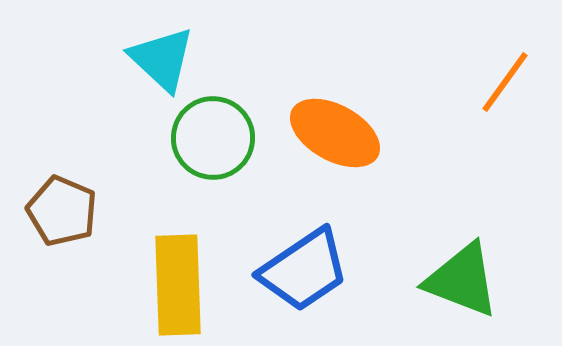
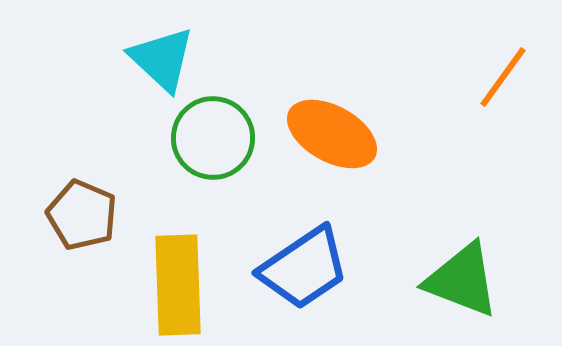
orange line: moved 2 px left, 5 px up
orange ellipse: moved 3 px left, 1 px down
brown pentagon: moved 20 px right, 4 px down
blue trapezoid: moved 2 px up
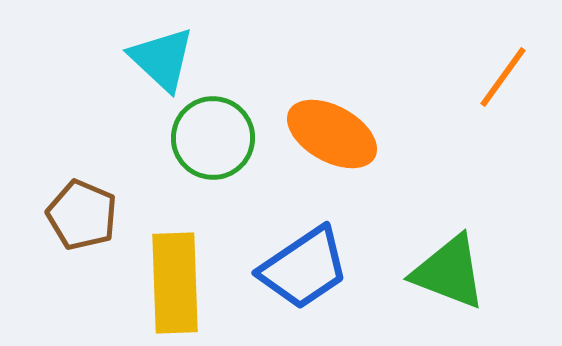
green triangle: moved 13 px left, 8 px up
yellow rectangle: moved 3 px left, 2 px up
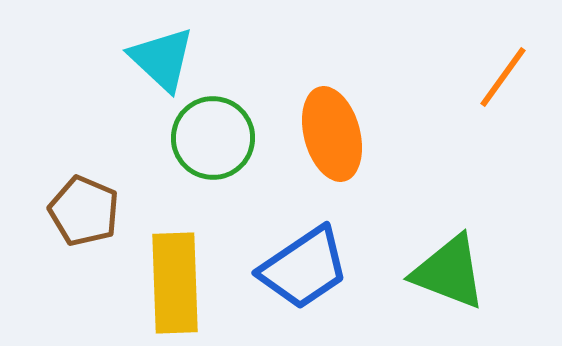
orange ellipse: rotated 46 degrees clockwise
brown pentagon: moved 2 px right, 4 px up
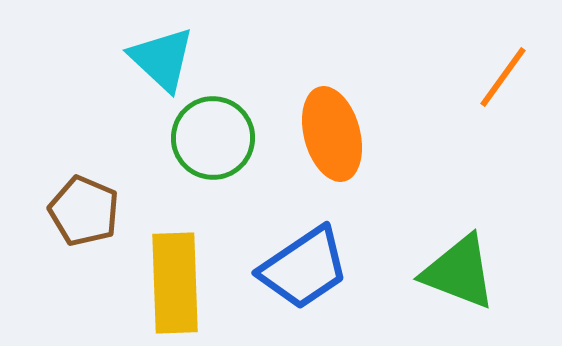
green triangle: moved 10 px right
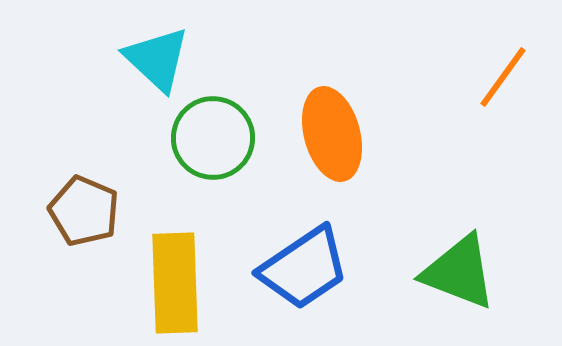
cyan triangle: moved 5 px left
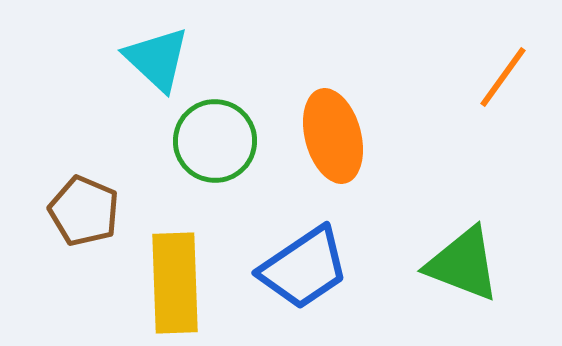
orange ellipse: moved 1 px right, 2 px down
green circle: moved 2 px right, 3 px down
green triangle: moved 4 px right, 8 px up
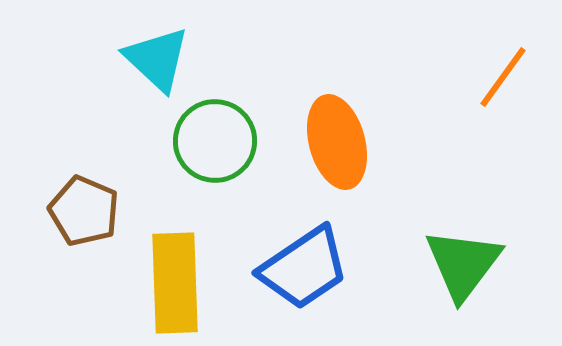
orange ellipse: moved 4 px right, 6 px down
green triangle: rotated 46 degrees clockwise
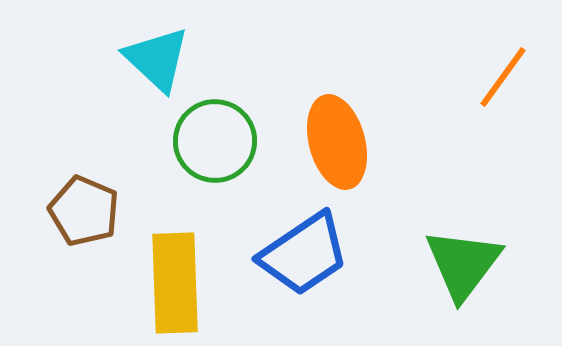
blue trapezoid: moved 14 px up
